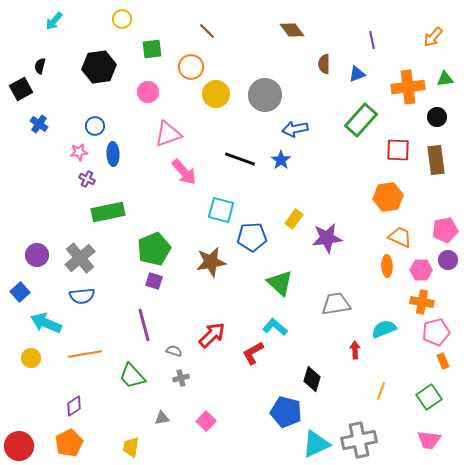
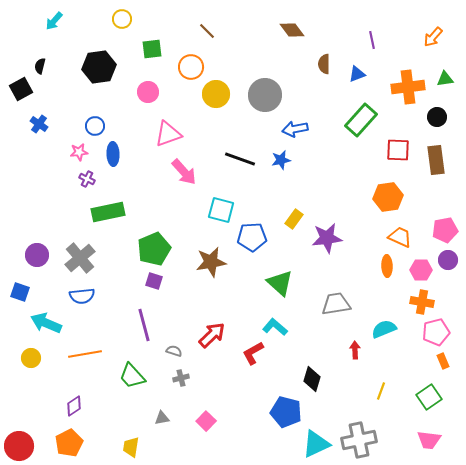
blue star at (281, 160): rotated 24 degrees clockwise
blue square at (20, 292): rotated 30 degrees counterclockwise
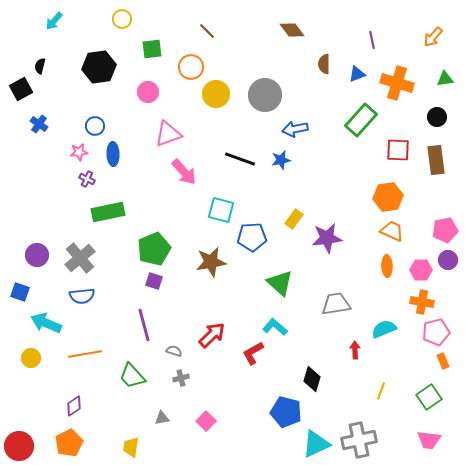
orange cross at (408, 87): moved 11 px left, 4 px up; rotated 24 degrees clockwise
orange trapezoid at (400, 237): moved 8 px left, 6 px up
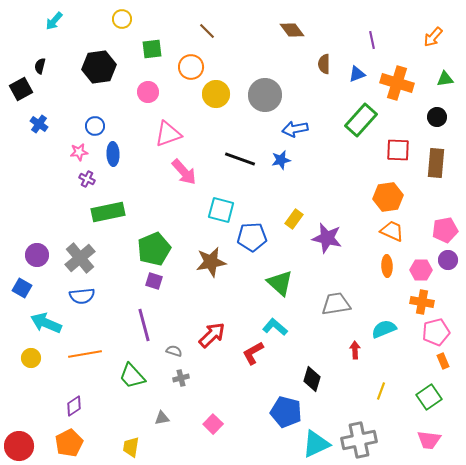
brown rectangle at (436, 160): moved 3 px down; rotated 12 degrees clockwise
purple star at (327, 238): rotated 20 degrees clockwise
blue square at (20, 292): moved 2 px right, 4 px up; rotated 12 degrees clockwise
pink square at (206, 421): moved 7 px right, 3 px down
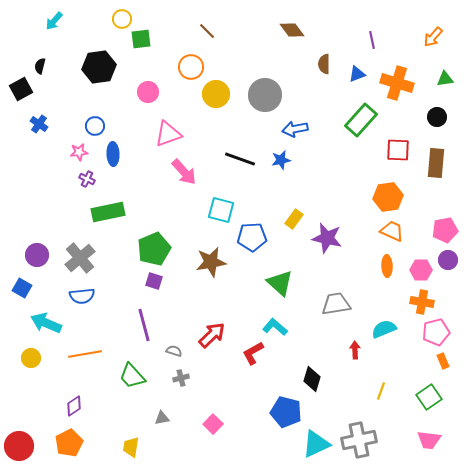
green square at (152, 49): moved 11 px left, 10 px up
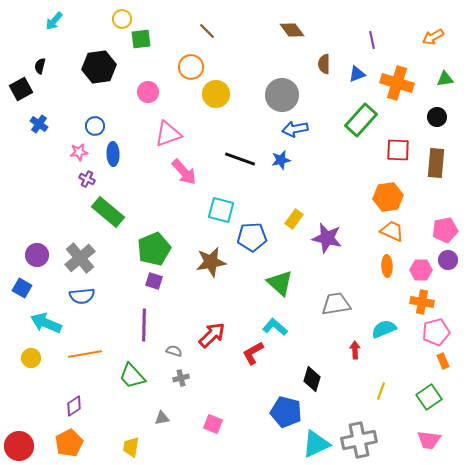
orange arrow at (433, 37): rotated 20 degrees clockwise
gray circle at (265, 95): moved 17 px right
green rectangle at (108, 212): rotated 52 degrees clockwise
purple line at (144, 325): rotated 16 degrees clockwise
pink square at (213, 424): rotated 24 degrees counterclockwise
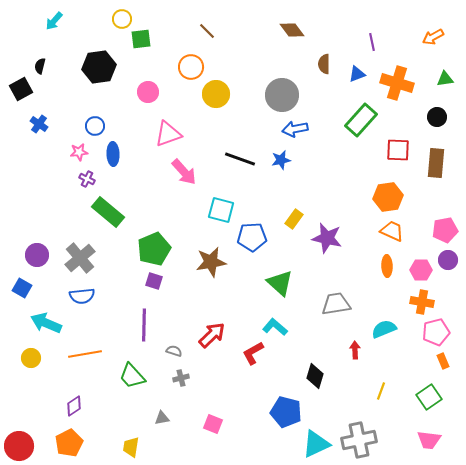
purple line at (372, 40): moved 2 px down
black diamond at (312, 379): moved 3 px right, 3 px up
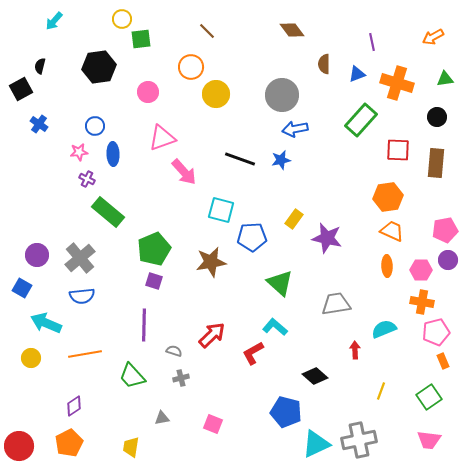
pink triangle at (168, 134): moved 6 px left, 4 px down
black diamond at (315, 376): rotated 65 degrees counterclockwise
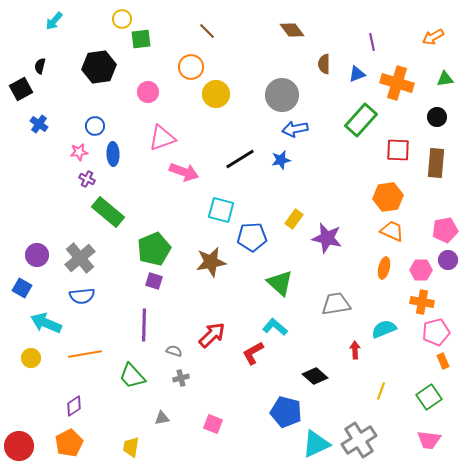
black line at (240, 159): rotated 52 degrees counterclockwise
pink arrow at (184, 172): rotated 28 degrees counterclockwise
orange ellipse at (387, 266): moved 3 px left, 2 px down; rotated 15 degrees clockwise
gray cross at (359, 440): rotated 20 degrees counterclockwise
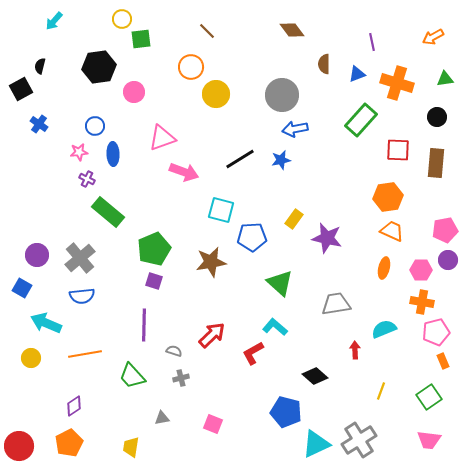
pink circle at (148, 92): moved 14 px left
